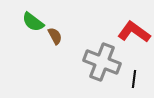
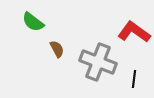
brown semicircle: moved 2 px right, 13 px down
gray cross: moved 4 px left
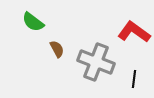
gray cross: moved 2 px left
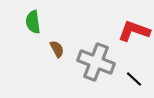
green semicircle: rotated 45 degrees clockwise
red L-shape: moved 1 px up; rotated 16 degrees counterclockwise
black line: rotated 54 degrees counterclockwise
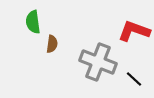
brown semicircle: moved 5 px left, 5 px up; rotated 36 degrees clockwise
gray cross: moved 2 px right
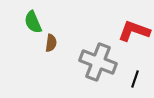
green semicircle: rotated 15 degrees counterclockwise
brown semicircle: moved 1 px left, 1 px up
black line: moved 1 px right; rotated 66 degrees clockwise
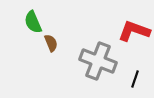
brown semicircle: rotated 30 degrees counterclockwise
gray cross: moved 1 px up
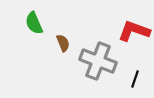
green semicircle: moved 1 px right, 1 px down
brown semicircle: moved 12 px right
